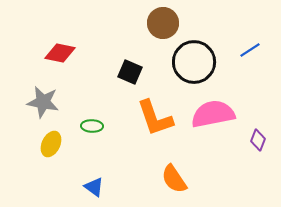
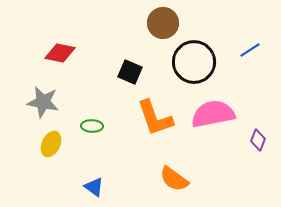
orange semicircle: rotated 20 degrees counterclockwise
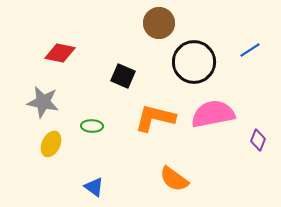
brown circle: moved 4 px left
black square: moved 7 px left, 4 px down
orange L-shape: rotated 123 degrees clockwise
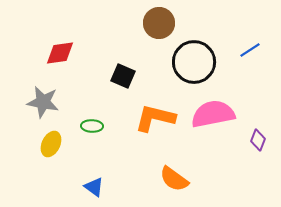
red diamond: rotated 20 degrees counterclockwise
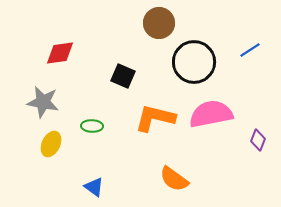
pink semicircle: moved 2 px left
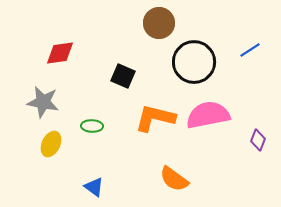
pink semicircle: moved 3 px left, 1 px down
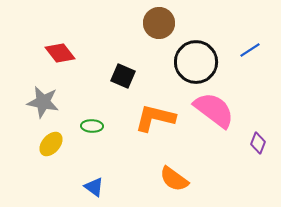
red diamond: rotated 60 degrees clockwise
black circle: moved 2 px right
pink semicircle: moved 6 px right, 5 px up; rotated 48 degrees clockwise
purple diamond: moved 3 px down
yellow ellipse: rotated 15 degrees clockwise
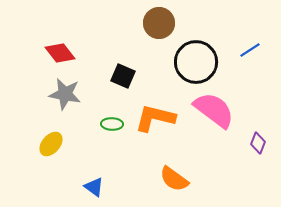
gray star: moved 22 px right, 8 px up
green ellipse: moved 20 px right, 2 px up
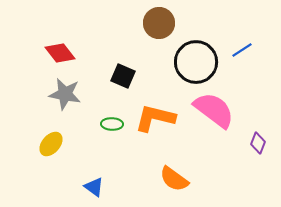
blue line: moved 8 px left
